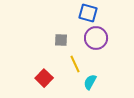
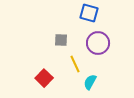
blue square: moved 1 px right
purple circle: moved 2 px right, 5 px down
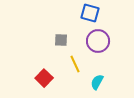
blue square: moved 1 px right
purple circle: moved 2 px up
cyan semicircle: moved 7 px right
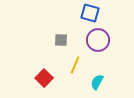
purple circle: moved 1 px up
yellow line: moved 1 px down; rotated 48 degrees clockwise
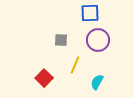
blue square: rotated 18 degrees counterclockwise
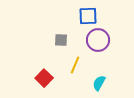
blue square: moved 2 px left, 3 px down
cyan semicircle: moved 2 px right, 1 px down
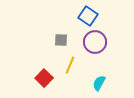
blue square: rotated 36 degrees clockwise
purple circle: moved 3 px left, 2 px down
yellow line: moved 5 px left
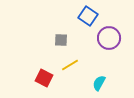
purple circle: moved 14 px right, 4 px up
yellow line: rotated 36 degrees clockwise
red square: rotated 18 degrees counterclockwise
